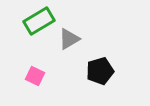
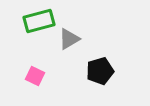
green rectangle: rotated 16 degrees clockwise
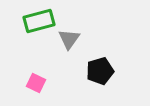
gray triangle: rotated 25 degrees counterclockwise
pink square: moved 1 px right, 7 px down
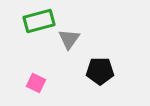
black pentagon: rotated 16 degrees clockwise
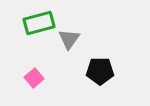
green rectangle: moved 2 px down
pink square: moved 2 px left, 5 px up; rotated 24 degrees clockwise
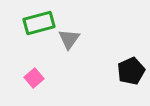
black pentagon: moved 31 px right; rotated 24 degrees counterclockwise
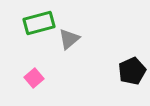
gray triangle: rotated 15 degrees clockwise
black pentagon: moved 1 px right
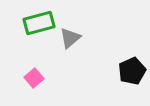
gray triangle: moved 1 px right, 1 px up
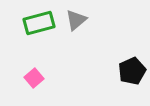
gray triangle: moved 6 px right, 18 px up
